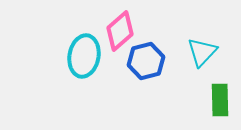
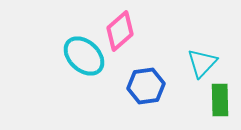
cyan triangle: moved 11 px down
cyan ellipse: rotated 57 degrees counterclockwise
blue hexagon: moved 25 px down; rotated 6 degrees clockwise
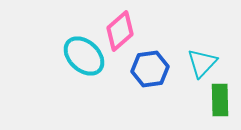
blue hexagon: moved 4 px right, 17 px up
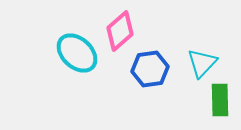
cyan ellipse: moved 7 px left, 3 px up
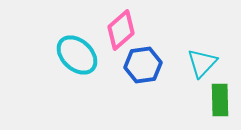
pink diamond: moved 1 px right, 1 px up
cyan ellipse: moved 2 px down
blue hexagon: moved 7 px left, 4 px up
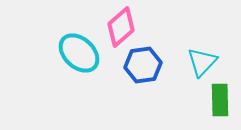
pink diamond: moved 3 px up
cyan ellipse: moved 2 px right, 2 px up
cyan triangle: moved 1 px up
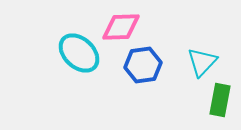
pink diamond: rotated 39 degrees clockwise
green rectangle: rotated 12 degrees clockwise
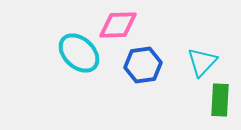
pink diamond: moved 3 px left, 2 px up
green rectangle: rotated 8 degrees counterclockwise
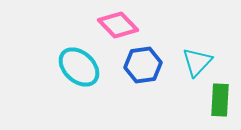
pink diamond: rotated 48 degrees clockwise
cyan ellipse: moved 14 px down
cyan triangle: moved 5 px left
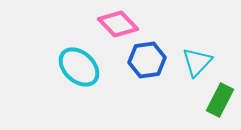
pink diamond: moved 1 px up
blue hexagon: moved 4 px right, 5 px up
green rectangle: rotated 24 degrees clockwise
